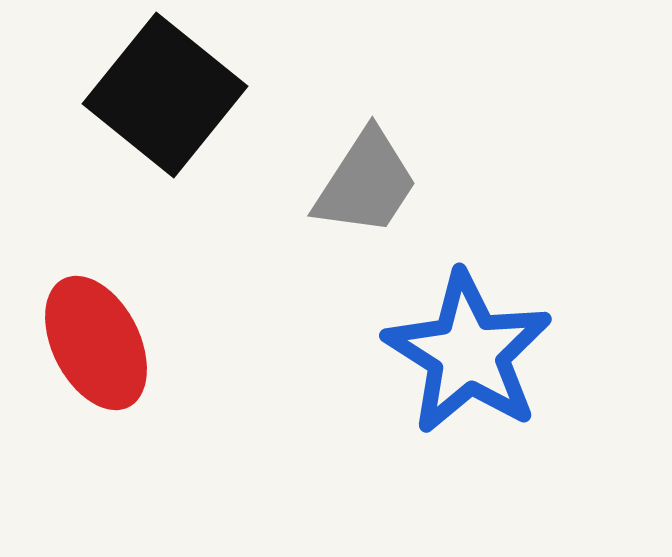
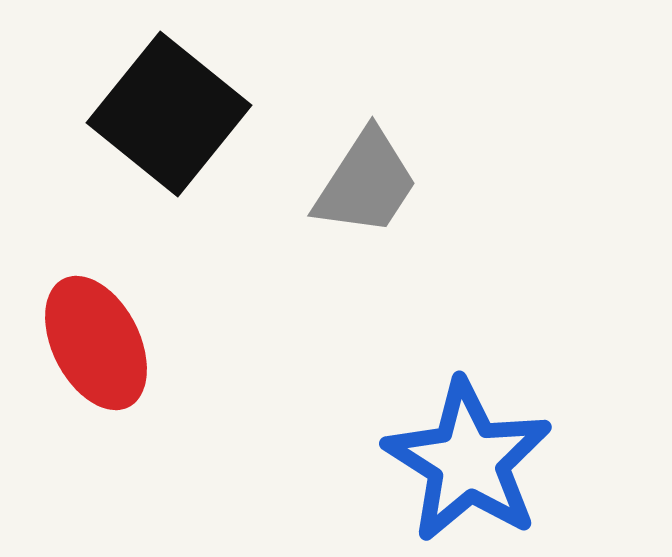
black square: moved 4 px right, 19 px down
blue star: moved 108 px down
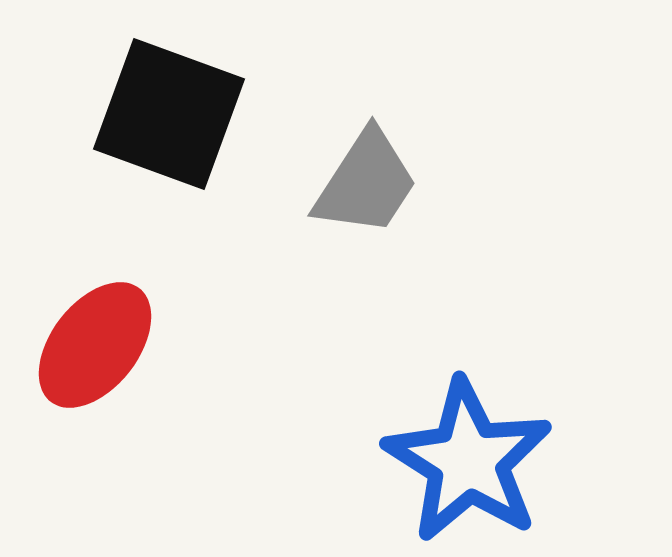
black square: rotated 19 degrees counterclockwise
red ellipse: moved 1 px left, 2 px down; rotated 65 degrees clockwise
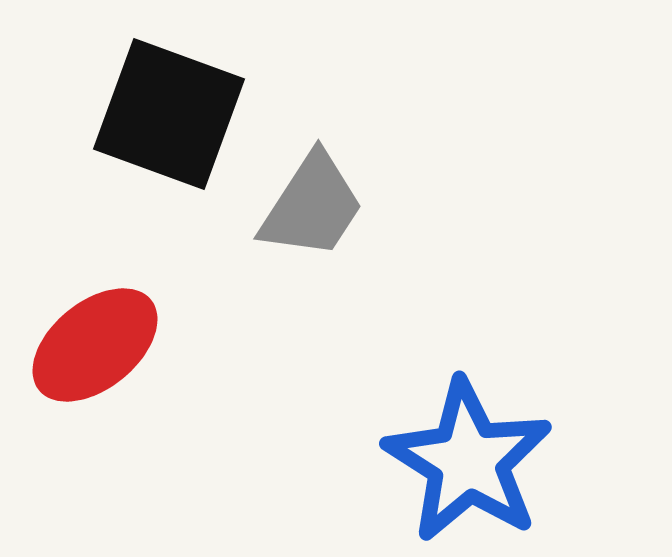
gray trapezoid: moved 54 px left, 23 px down
red ellipse: rotated 13 degrees clockwise
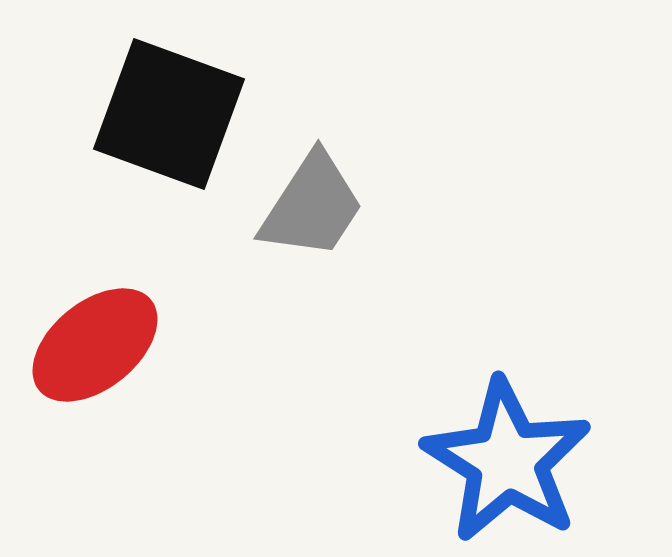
blue star: moved 39 px right
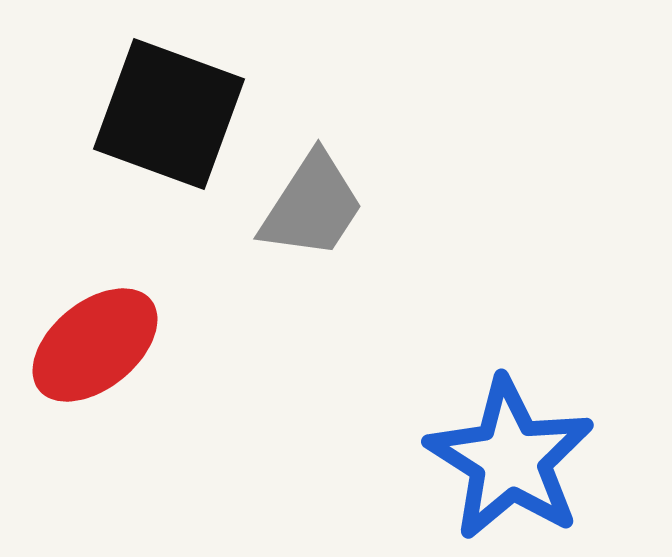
blue star: moved 3 px right, 2 px up
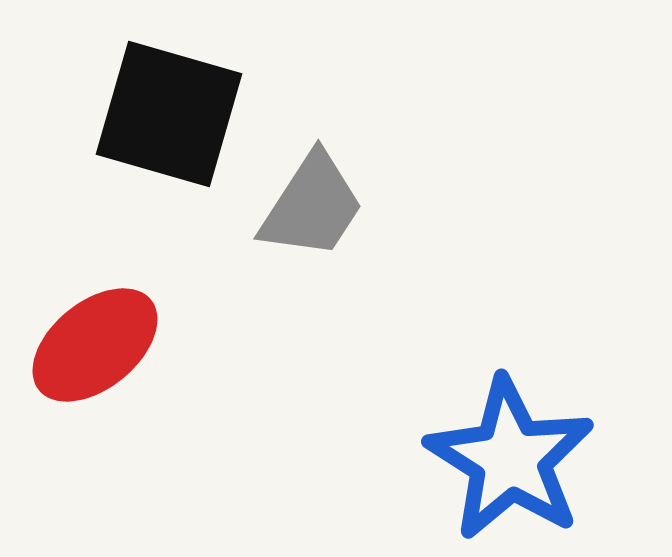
black square: rotated 4 degrees counterclockwise
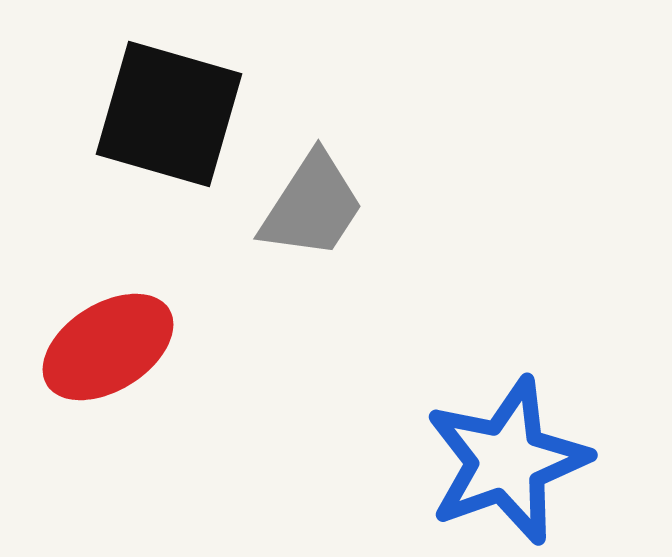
red ellipse: moved 13 px right, 2 px down; rotated 7 degrees clockwise
blue star: moved 3 px left, 2 px down; rotated 20 degrees clockwise
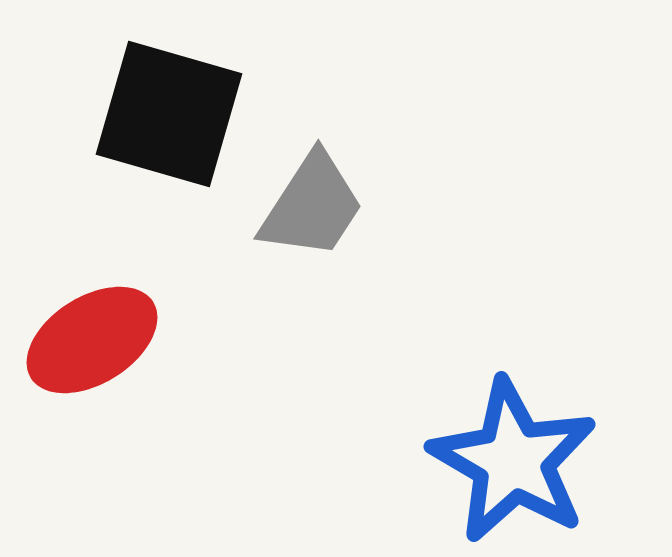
red ellipse: moved 16 px left, 7 px up
blue star: moved 6 px right; rotated 22 degrees counterclockwise
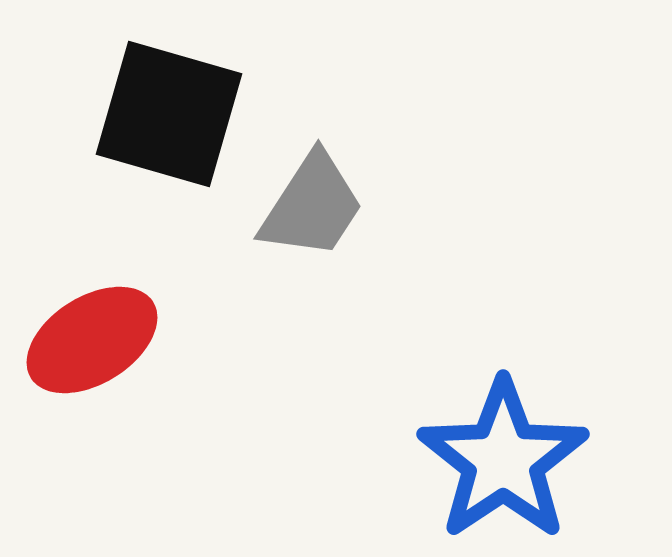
blue star: moved 10 px left, 1 px up; rotated 8 degrees clockwise
